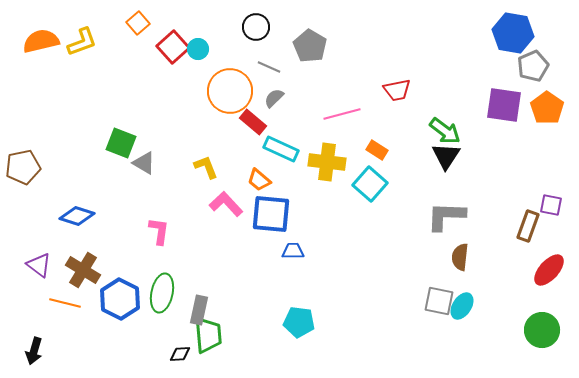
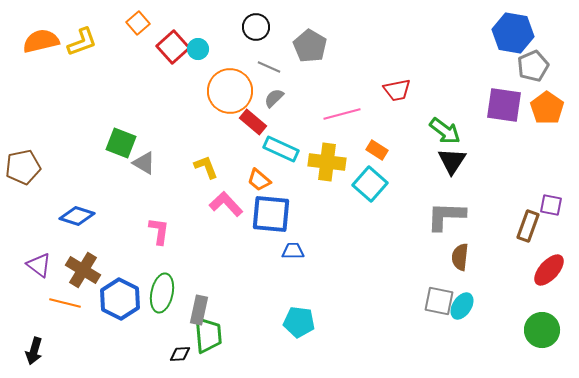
black triangle at (446, 156): moved 6 px right, 5 px down
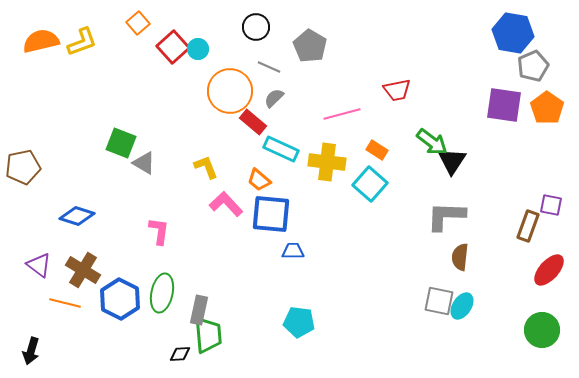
green arrow at (445, 131): moved 13 px left, 11 px down
black arrow at (34, 351): moved 3 px left
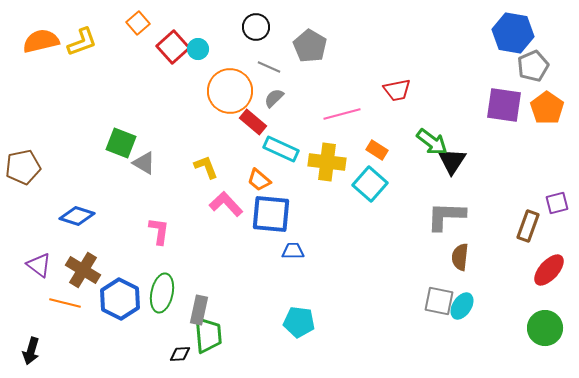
purple square at (551, 205): moved 6 px right, 2 px up; rotated 25 degrees counterclockwise
green circle at (542, 330): moved 3 px right, 2 px up
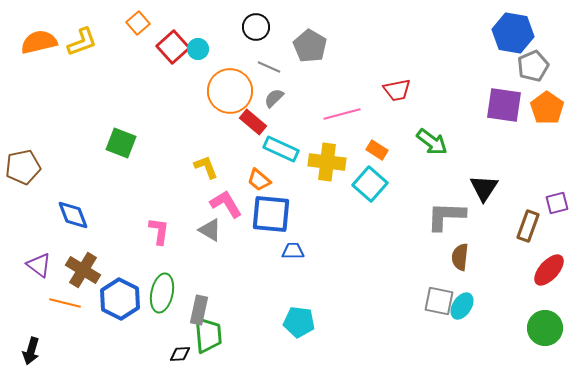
orange semicircle at (41, 41): moved 2 px left, 1 px down
black triangle at (452, 161): moved 32 px right, 27 px down
gray triangle at (144, 163): moved 66 px right, 67 px down
pink L-shape at (226, 204): rotated 12 degrees clockwise
blue diamond at (77, 216): moved 4 px left, 1 px up; rotated 52 degrees clockwise
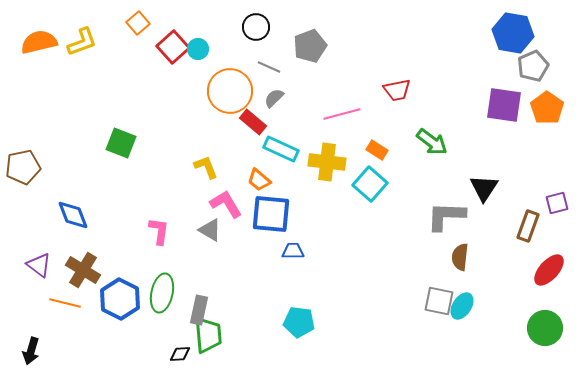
gray pentagon at (310, 46): rotated 20 degrees clockwise
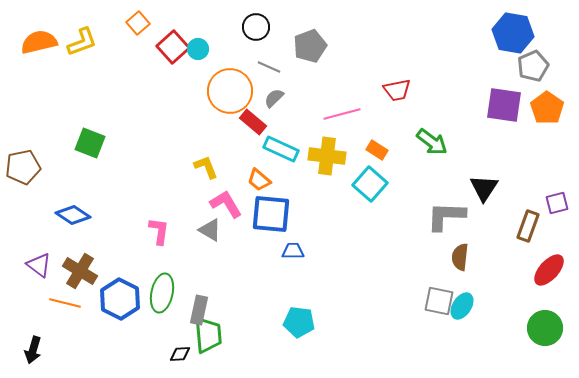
green square at (121, 143): moved 31 px left
yellow cross at (327, 162): moved 6 px up
blue diamond at (73, 215): rotated 36 degrees counterclockwise
brown cross at (83, 270): moved 3 px left, 1 px down
black arrow at (31, 351): moved 2 px right, 1 px up
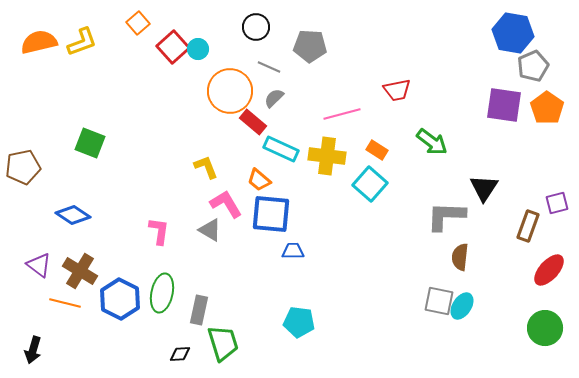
gray pentagon at (310, 46): rotated 24 degrees clockwise
green trapezoid at (208, 335): moved 15 px right, 8 px down; rotated 12 degrees counterclockwise
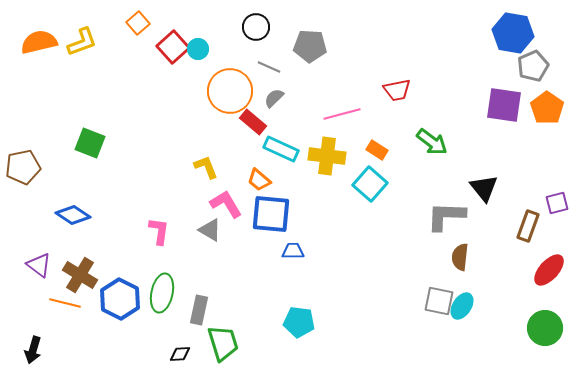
black triangle at (484, 188): rotated 12 degrees counterclockwise
brown cross at (80, 271): moved 4 px down
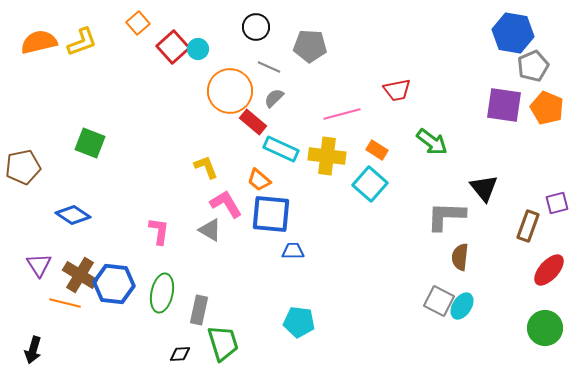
orange pentagon at (547, 108): rotated 12 degrees counterclockwise
purple triangle at (39, 265): rotated 20 degrees clockwise
blue hexagon at (120, 299): moved 6 px left, 15 px up; rotated 21 degrees counterclockwise
gray square at (439, 301): rotated 16 degrees clockwise
